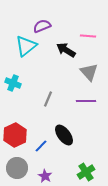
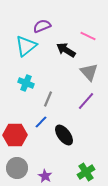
pink line: rotated 21 degrees clockwise
cyan cross: moved 13 px right
purple line: rotated 48 degrees counterclockwise
red hexagon: rotated 25 degrees clockwise
blue line: moved 24 px up
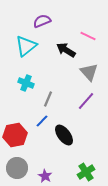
purple semicircle: moved 5 px up
blue line: moved 1 px right, 1 px up
red hexagon: rotated 10 degrees counterclockwise
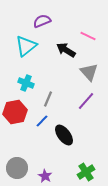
red hexagon: moved 23 px up
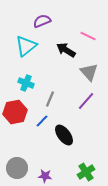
gray line: moved 2 px right
purple star: rotated 24 degrees counterclockwise
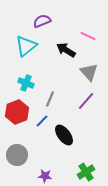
red hexagon: moved 2 px right; rotated 10 degrees counterclockwise
gray circle: moved 13 px up
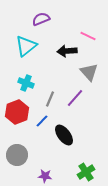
purple semicircle: moved 1 px left, 2 px up
black arrow: moved 1 px right, 1 px down; rotated 36 degrees counterclockwise
purple line: moved 11 px left, 3 px up
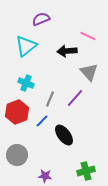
green cross: moved 1 px up; rotated 18 degrees clockwise
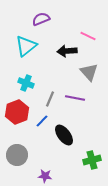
purple line: rotated 60 degrees clockwise
green cross: moved 6 px right, 11 px up
